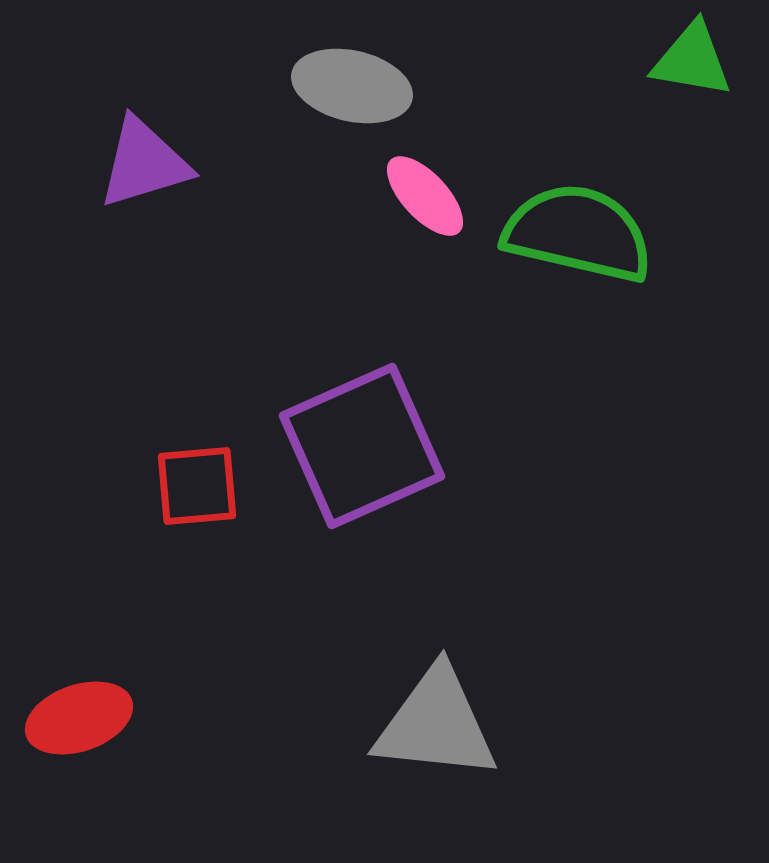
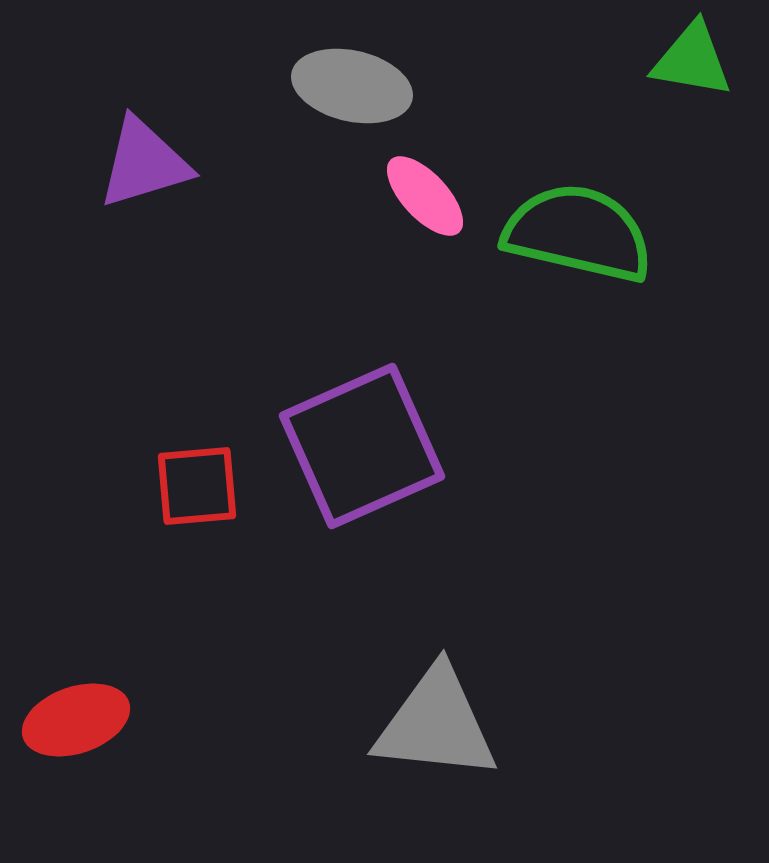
red ellipse: moved 3 px left, 2 px down
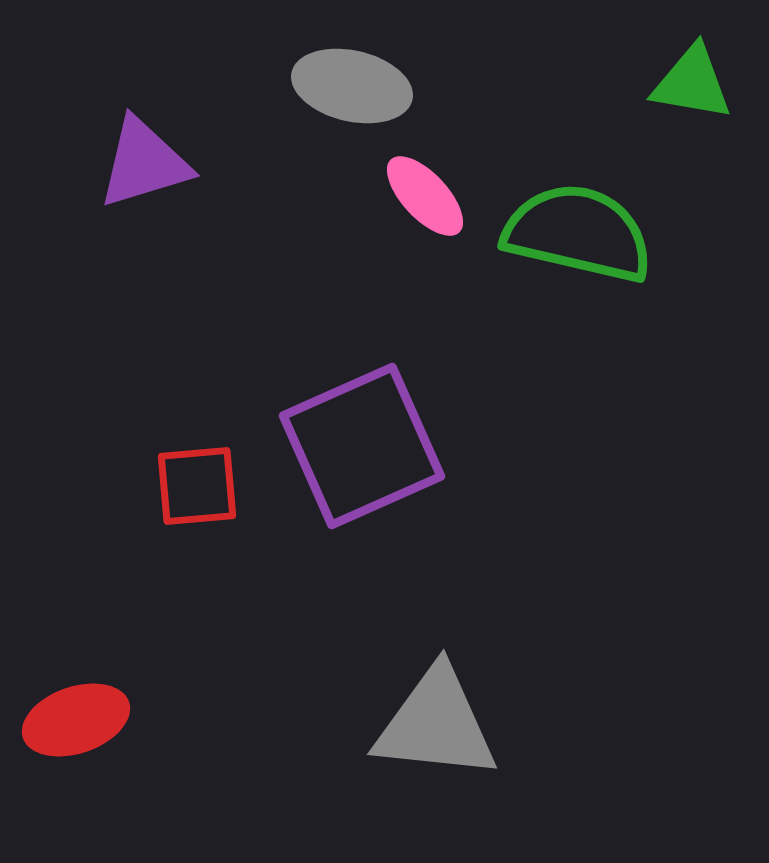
green triangle: moved 23 px down
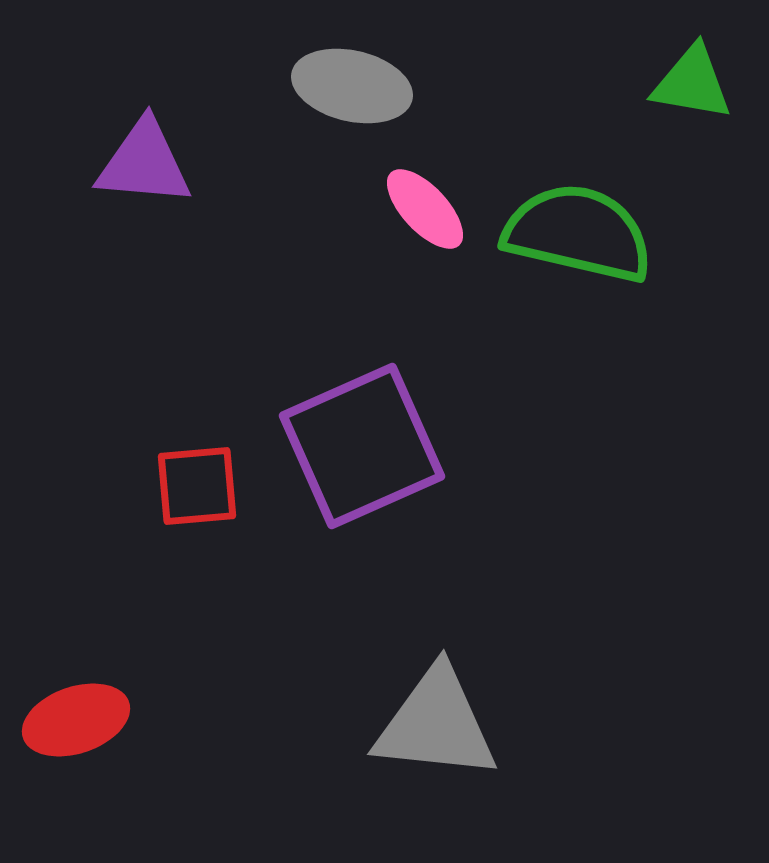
purple triangle: rotated 22 degrees clockwise
pink ellipse: moved 13 px down
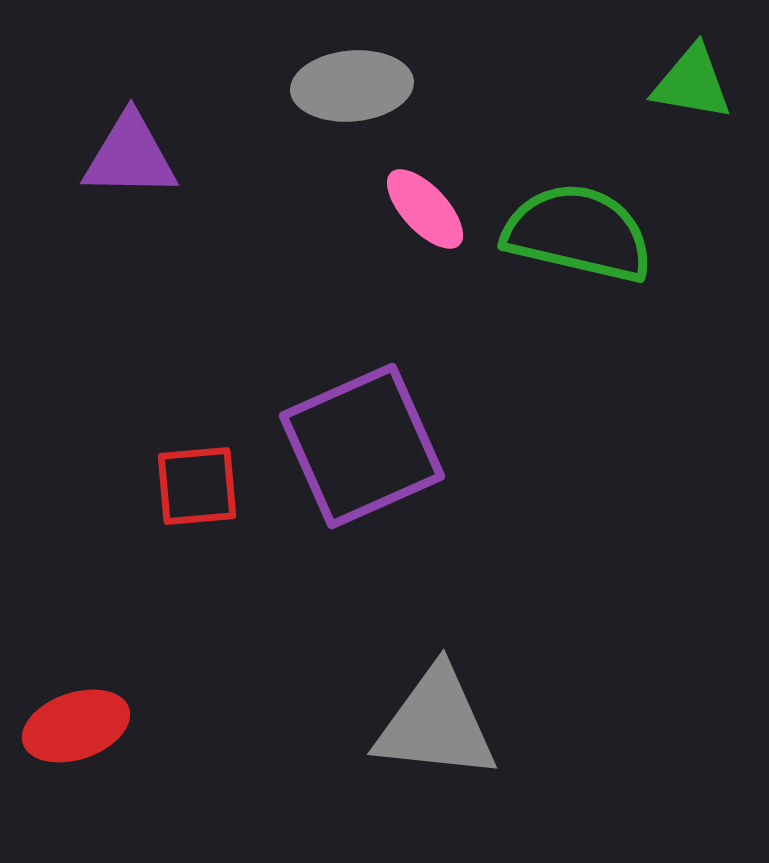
gray ellipse: rotated 18 degrees counterclockwise
purple triangle: moved 14 px left, 7 px up; rotated 4 degrees counterclockwise
red ellipse: moved 6 px down
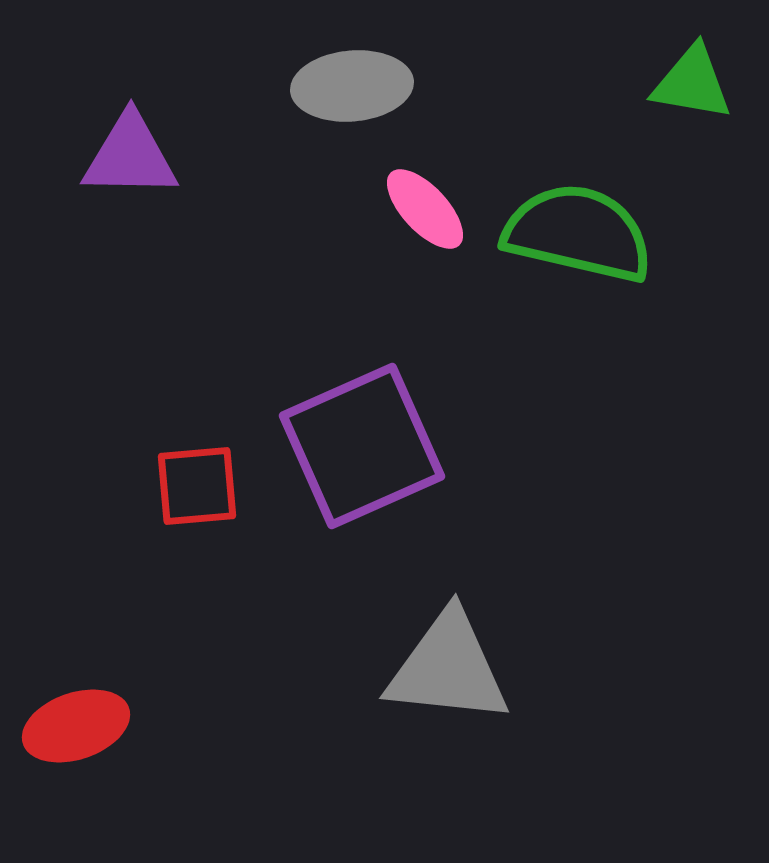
gray triangle: moved 12 px right, 56 px up
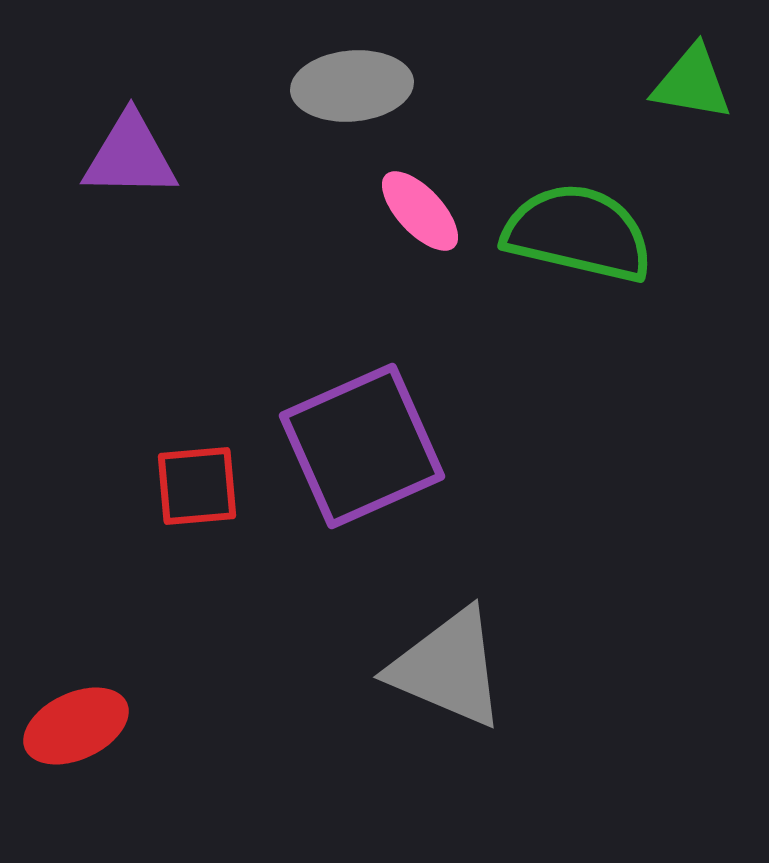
pink ellipse: moved 5 px left, 2 px down
gray triangle: rotated 17 degrees clockwise
red ellipse: rotated 6 degrees counterclockwise
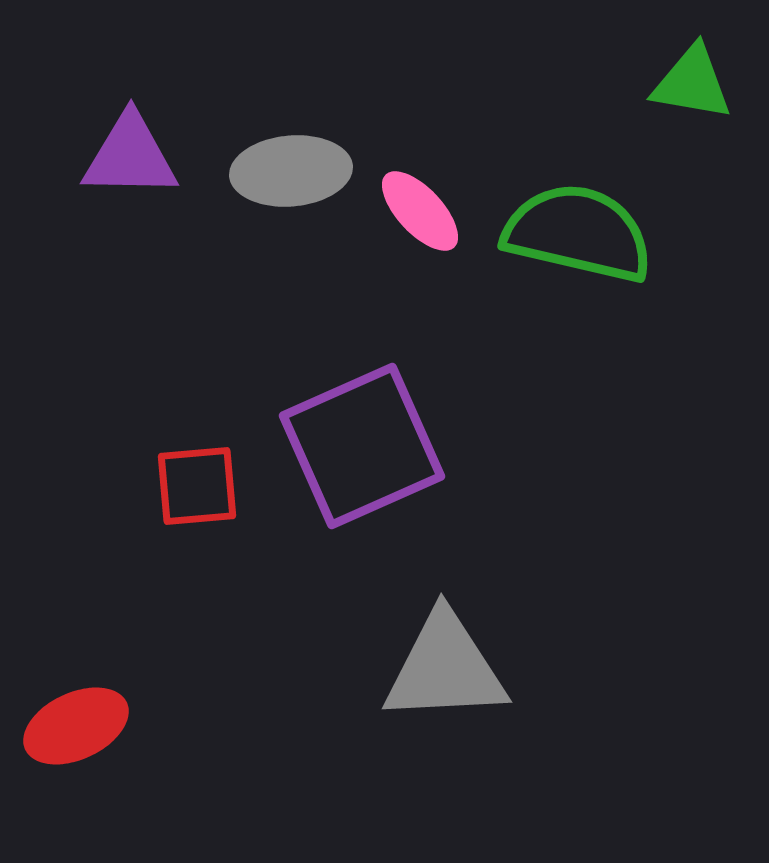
gray ellipse: moved 61 px left, 85 px down
gray triangle: moved 3 px left; rotated 26 degrees counterclockwise
